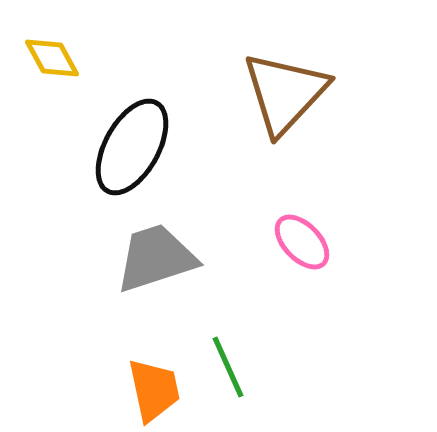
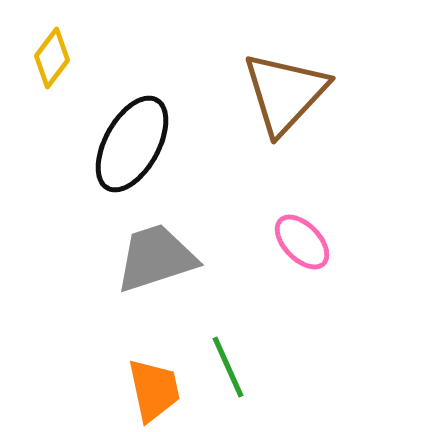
yellow diamond: rotated 66 degrees clockwise
black ellipse: moved 3 px up
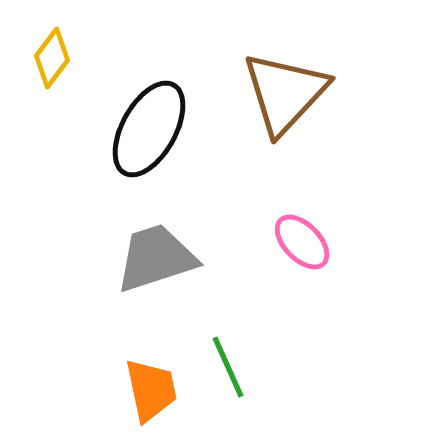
black ellipse: moved 17 px right, 15 px up
orange trapezoid: moved 3 px left
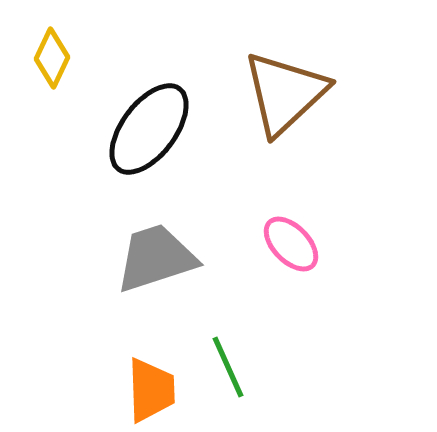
yellow diamond: rotated 12 degrees counterclockwise
brown triangle: rotated 4 degrees clockwise
black ellipse: rotated 8 degrees clockwise
pink ellipse: moved 11 px left, 2 px down
orange trapezoid: rotated 10 degrees clockwise
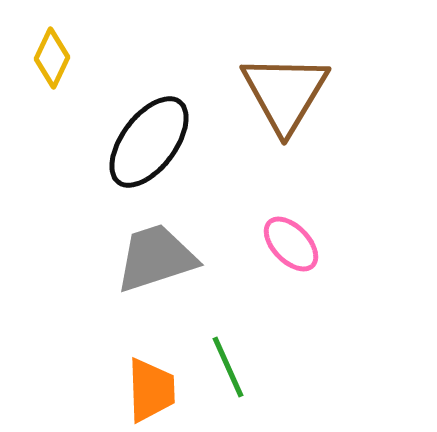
brown triangle: rotated 16 degrees counterclockwise
black ellipse: moved 13 px down
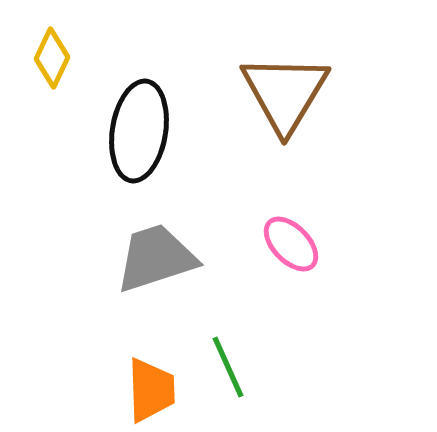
black ellipse: moved 10 px left, 11 px up; rotated 28 degrees counterclockwise
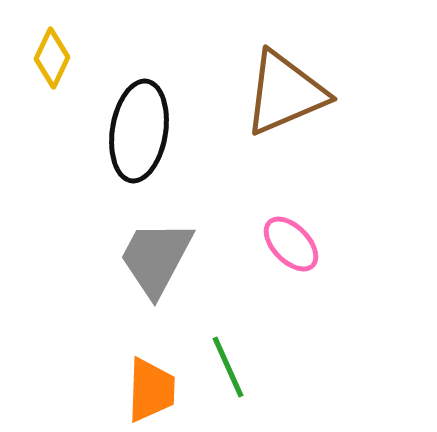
brown triangle: rotated 36 degrees clockwise
gray trapezoid: rotated 44 degrees counterclockwise
orange trapezoid: rotated 4 degrees clockwise
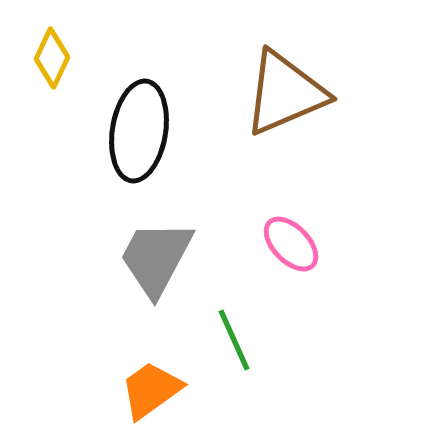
green line: moved 6 px right, 27 px up
orange trapezoid: rotated 128 degrees counterclockwise
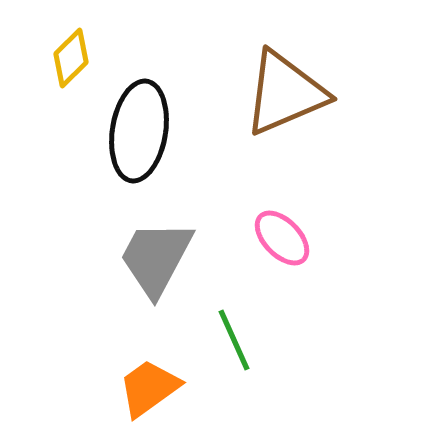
yellow diamond: moved 19 px right; rotated 20 degrees clockwise
pink ellipse: moved 9 px left, 6 px up
orange trapezoid: moved 2 px left, 2 px up
